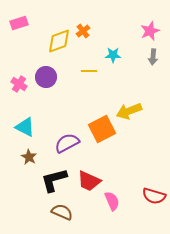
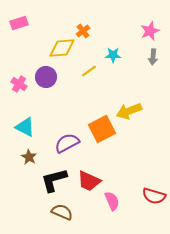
yellow diamond: moved 3 px right, 7 px down; rotated 16 degrees clockwise
yellow line: rotated 35 degrees counterclockwise
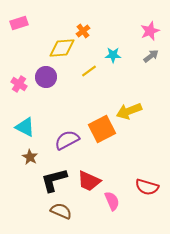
gray arrow: moved 2 px left, 1 px up; rotated 133 degrees counterclockwise
purple semicircle: moved 3 px up
brown star: moved 1 px right
red semicircle: moved 7 px left, 9 px up
brown semicircle: moved 1 px left, 1 px up
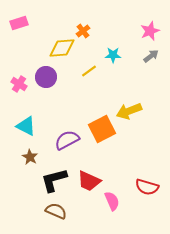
cyan triangle: moved 1 px right, 1 px up
brown semicircle: moved 5 px left
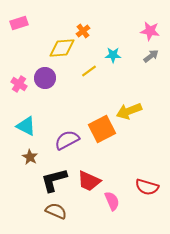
pink star: rotated 30 degrees clockwise
purple circle: moved 1 px left, 1 px down
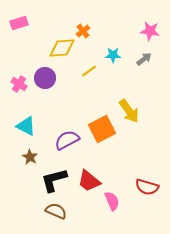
gray arrow: moved 7 px left, 3 px down
yellow arrow: rotated 105 degrees counterclockwise
red trapezoid: rotated 15 degrees clockwise
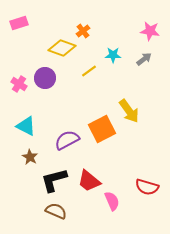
yellow diamond: rotated 24 degrees clockwise
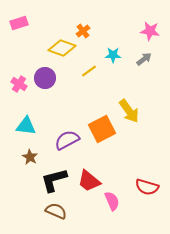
cyan triangle: rotated 20 degrees counterclockwise
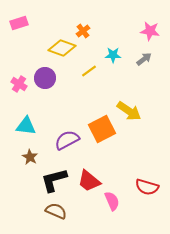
yellow arrow: rotated 20 degrees counterclockwise
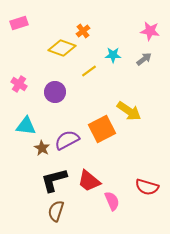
purple circle: moved 10 px right, 14 px down
brown star: moved 12 px right, 9 px up
brown semicircle: rotated 95 degrees counterclockwise
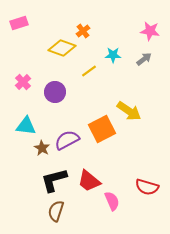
pink cross: moved 4 px right, 2 px up; rotated 14 degrees clockwise
